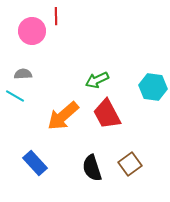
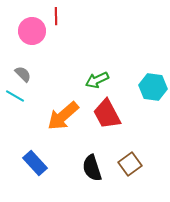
gray semicircle: rotated 48 degrees clockwise
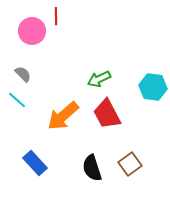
green arrow: moved 2 px right, 1 px up
cyan line: moved 2 px right, 4 px down; rotated 12 degrees clockwise
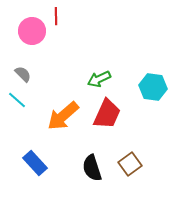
red trapezoid: rotated 128 degrees counterclockwise
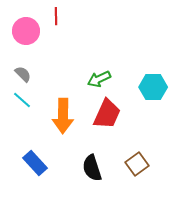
pink circle: moved 6 px left
cyan hexagon: rotated 8 degrees counterclockwise
cyan line: moved 5 px right
orange arrow: rotated 48 degrees counterclockwise
brown square: moved 7 px right
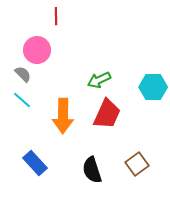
pink circle: moved 11 px right, 19 px down
green arrow: moved 1 px down
black semicircle: moved 2 px down
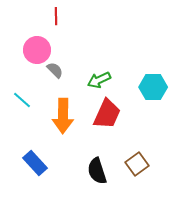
gray semicircle: moved 32 px right, 4 px up
black semicircle: moved 5 px right, 1 px down
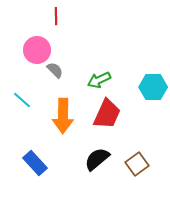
black semicircle: moved 12 px up; rotated 68 degrees clockwise
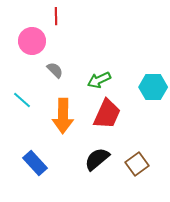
pink circle: moved 5 px left, 9 px up
